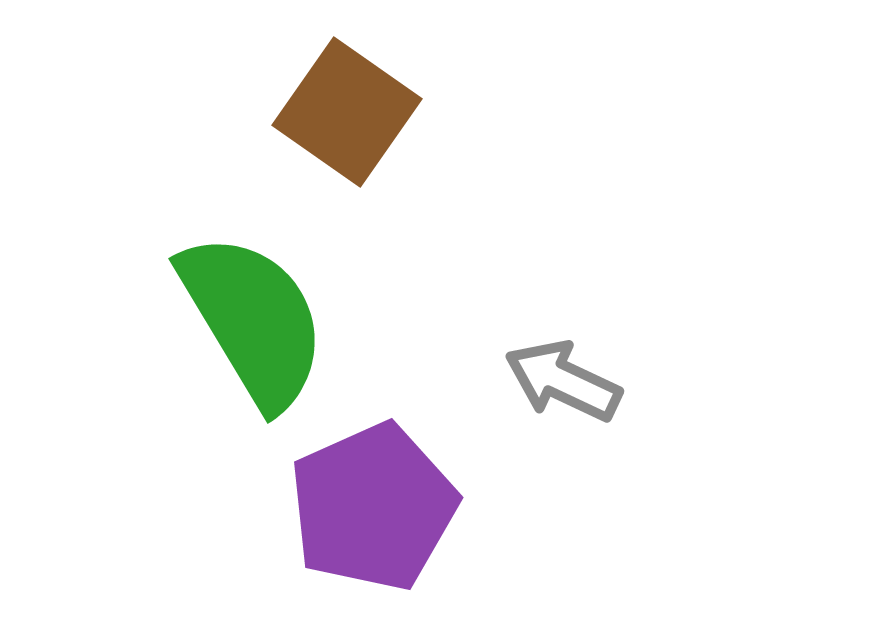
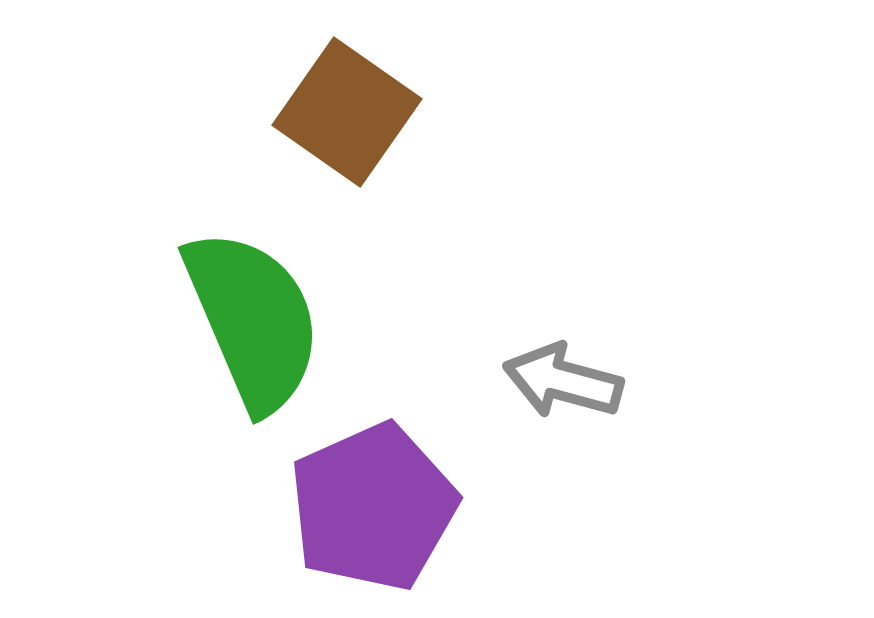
green semicircle: rotated 8 degrees clockwise
gray arrow: rotated 10 degrees counterclockwise
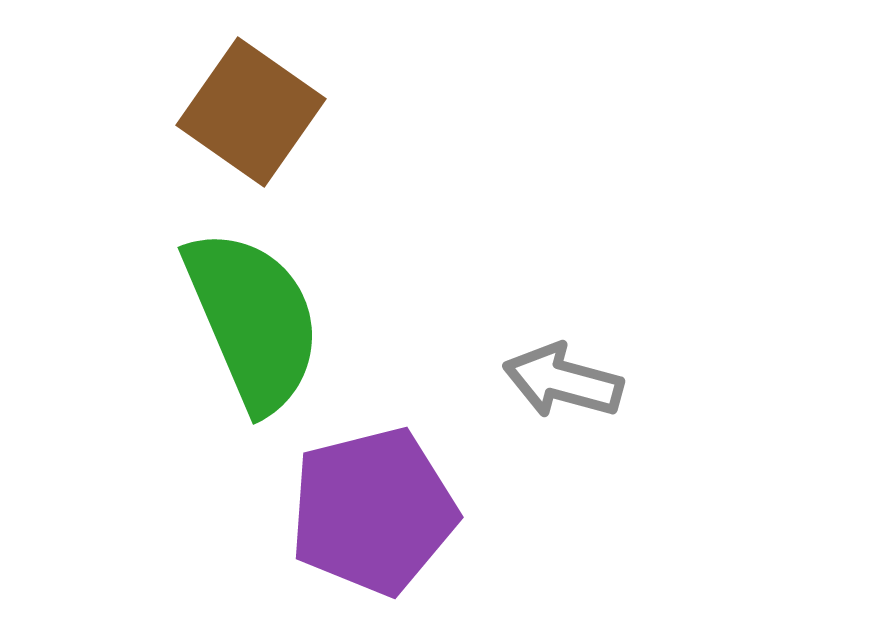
brown square: moved 96 px left
purple pentagon: moved 4 px down; rotated 10 degrees clockwise
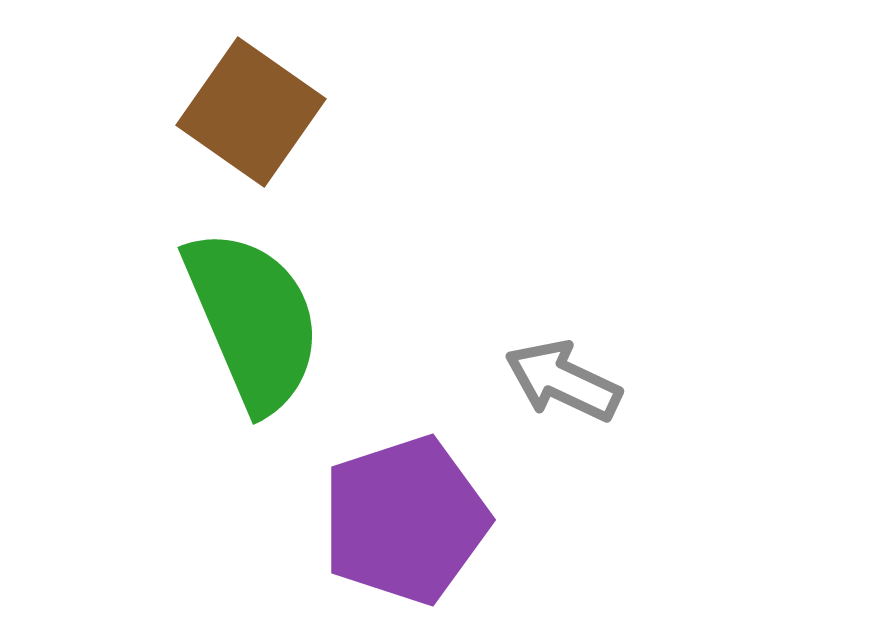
gray arrow: rotated 10 degrees clockwise
purple pentagon: moved 32 px right, 9 px down; rotated 4 degrees counterclockwise
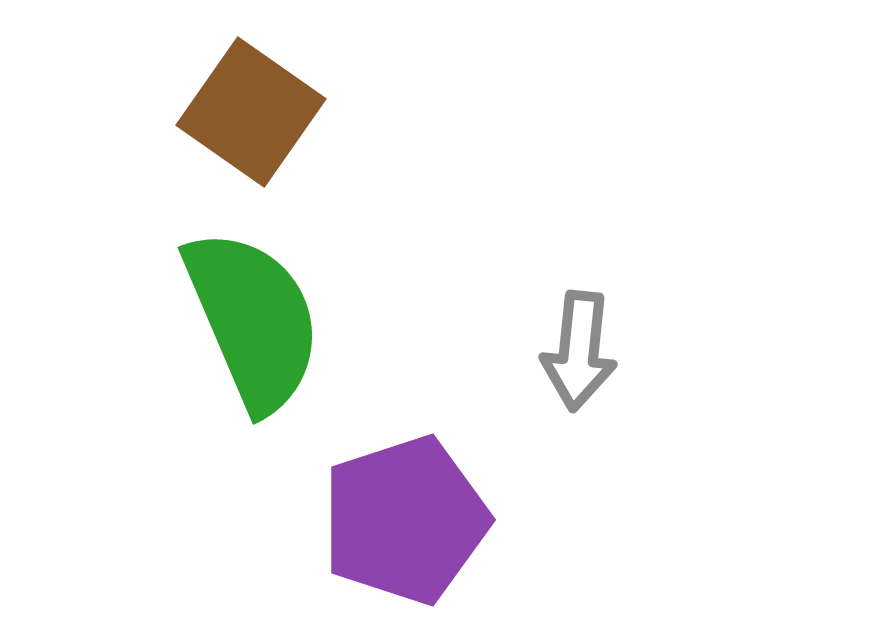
gray arrow: moved 16 px right, 30 px up; rotated 109 degrees counterclockwise
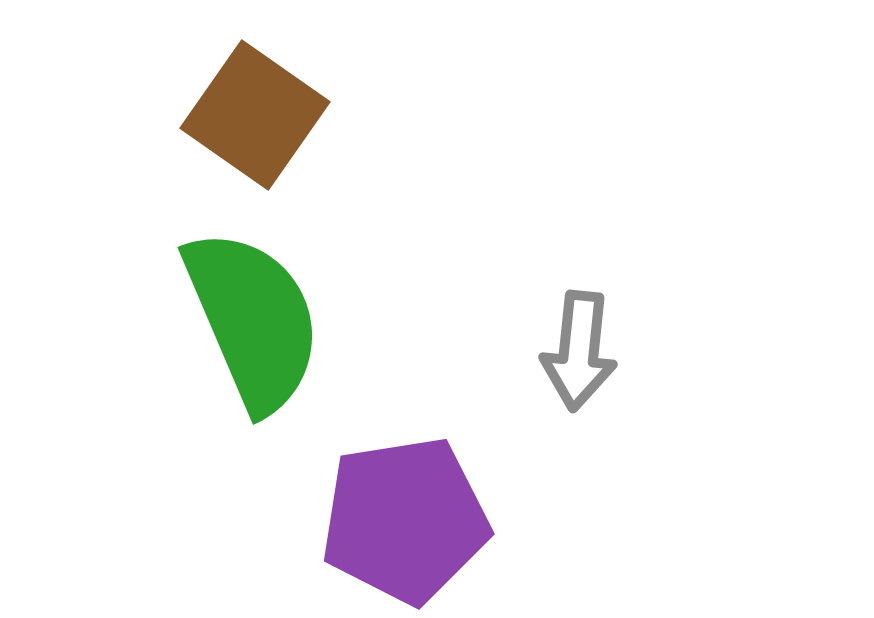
brown square: moved 4 px right, 3 px down
purple pentagon: rotated 9 degrees clockwise
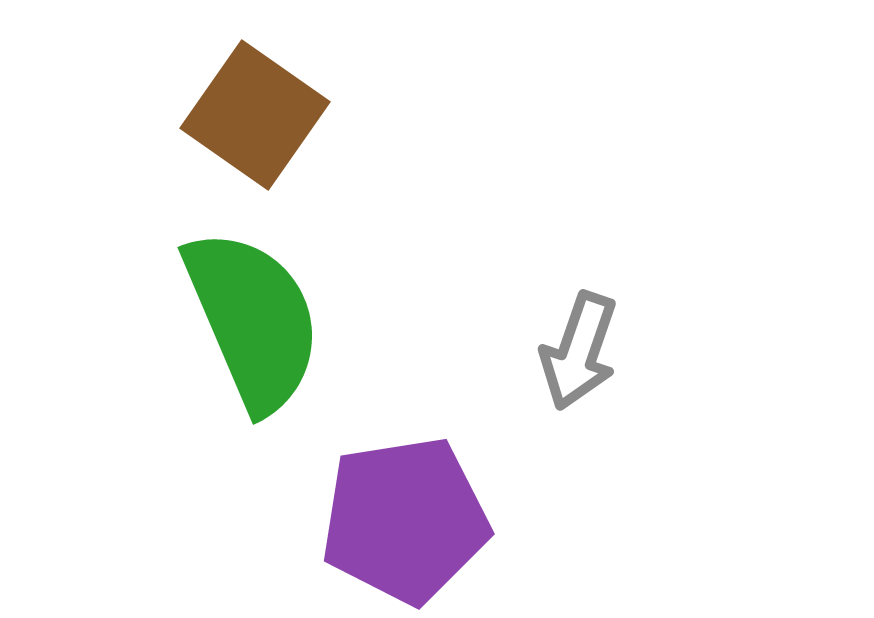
gray arrow: rotated 13 degrees clockwise
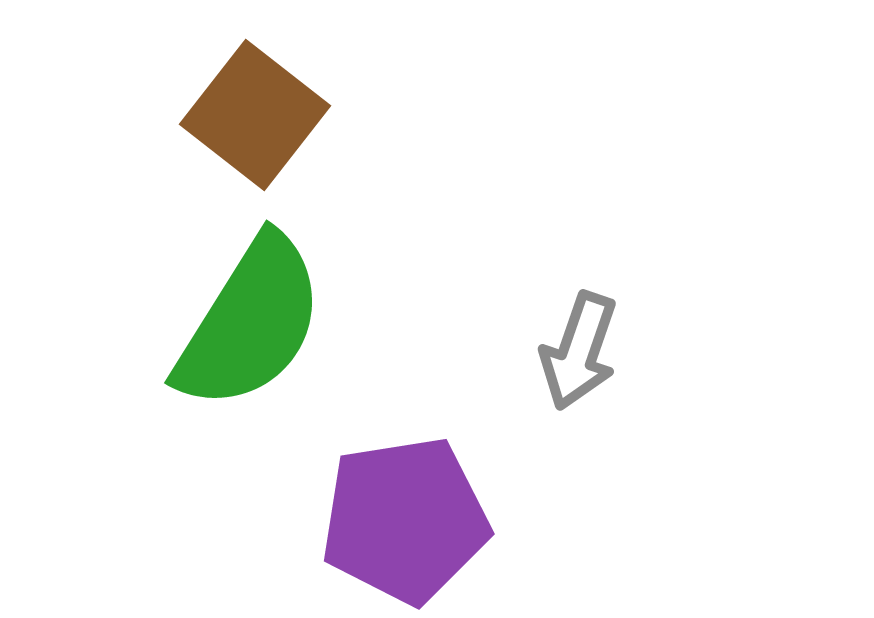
brown square: rotated 3 degrees clockwise
green semicircle: moved 3 px left, 3 px down; rotated 55 degrees clockwise
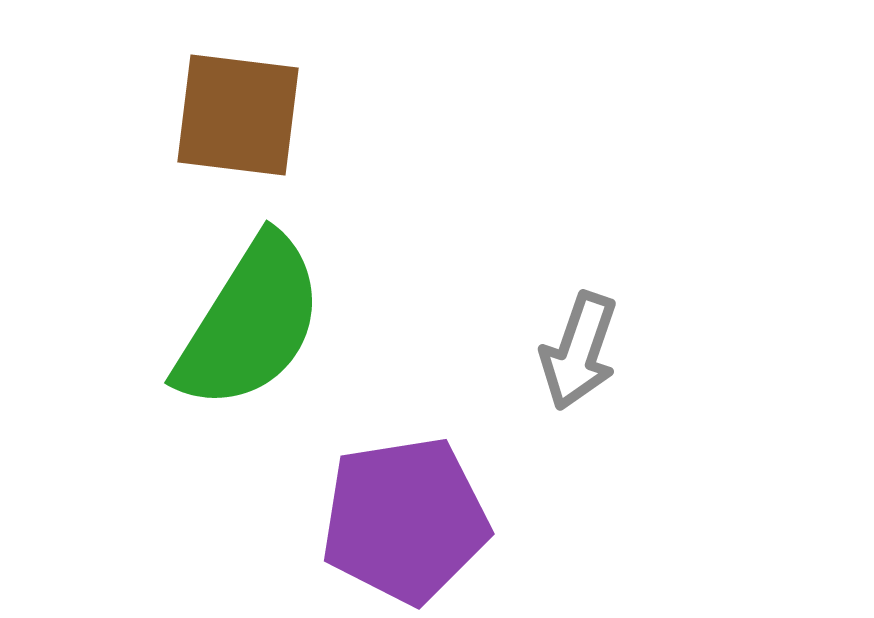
brown square: moved 17 px left; rotated 31 degrees counterclockwise
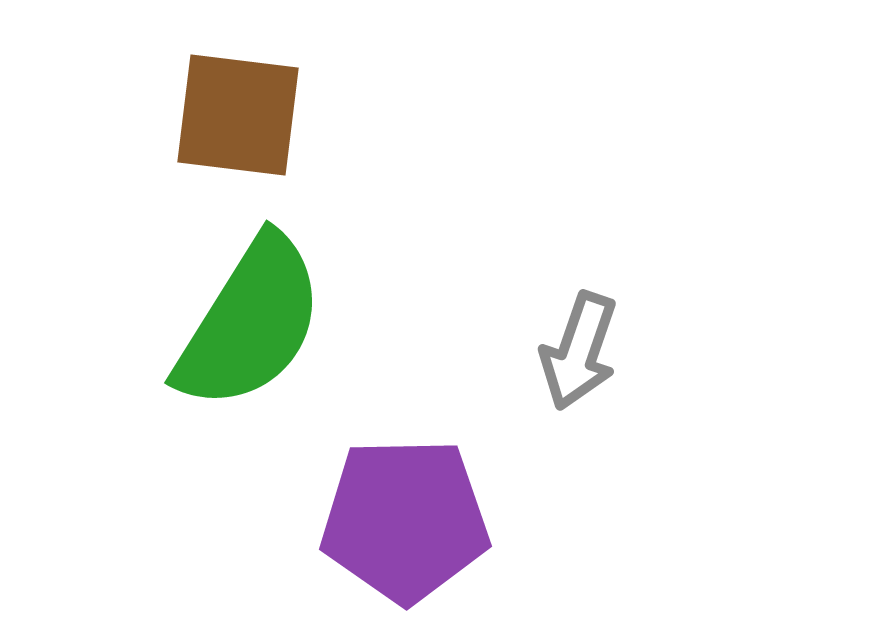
purple pentagon: rotated 8 degrees clockwise
